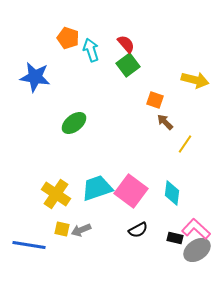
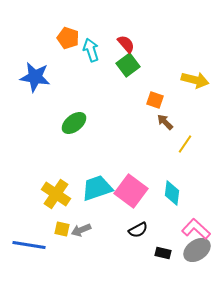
black rectangle: moved 12 px left, 15 px down
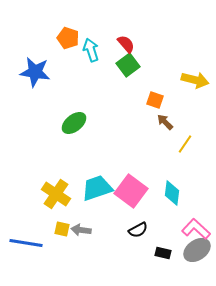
blue star: moved 5 px up
gray arrow: rotated 30 degrees clockwise
blue line: moved 3 px left, 2 px up
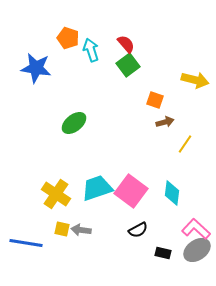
blue star: moved 1 px right, 4 px up
brown arrow: rotated 120 degrees clockwise
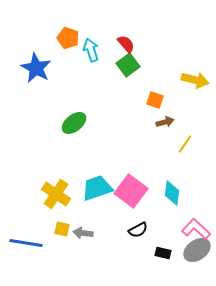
blue star: rotated 20 degrees clockwise
gray arrow: moved 2 px right, 3 px down
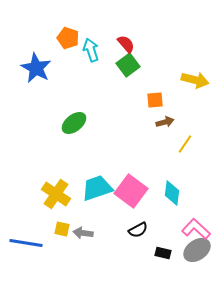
orange square: rotated 24 degrees counterclockwise
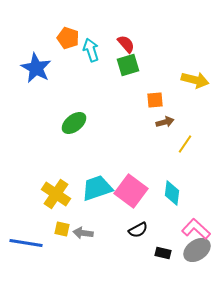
green square: rotated 20 degrees clockwise
